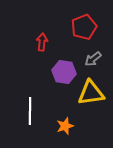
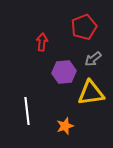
purple hexagon: rotated 15 degrees counterclockwise
white line: moved 3 px left; rotated 8 degrees counterclockwise
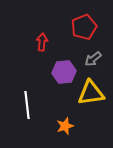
white line: moved 6 px up
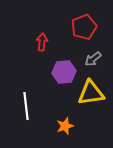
white line: moved 1 px left, 1 px down
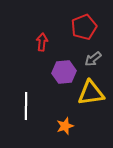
white line: rotated 8 degrees clockwise
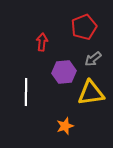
white line: moved 14 px up
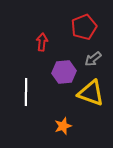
yellow triangle: rotated 28 degrees clockwise
orange star: moved 2 px left
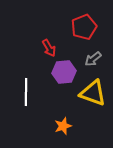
red arrow: moved 7 px right, 6 px down; rotated 144 degrees clockwise
yellow triangle: moved 2 px right
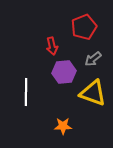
red arrow: moved 3 px right, 2 px up; rotated 18 degrees clockwise
orange star: rotated 18 degrees clockwise
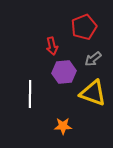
white line: moved 4 px right, 2 px down
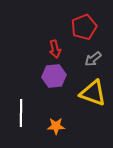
red arrow: moved 3 px right, 3 px down
purple hexagon: moved 10 px left, 4 px down
white line: moved 9 px left, 19 px down
orange star: moved 7 px left
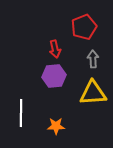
gray arrow: rotated 126 degrees clockwise
yellow triangle: rotated 24 degrees counterclockwise
